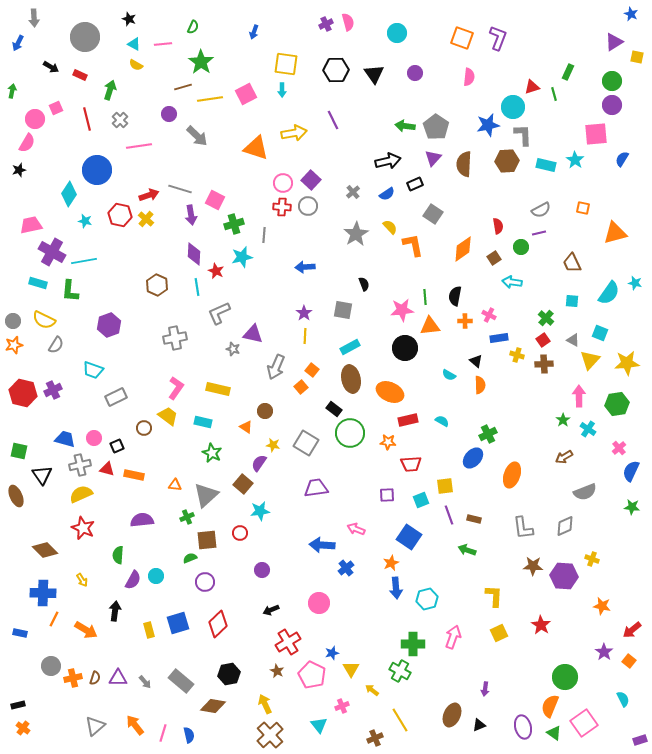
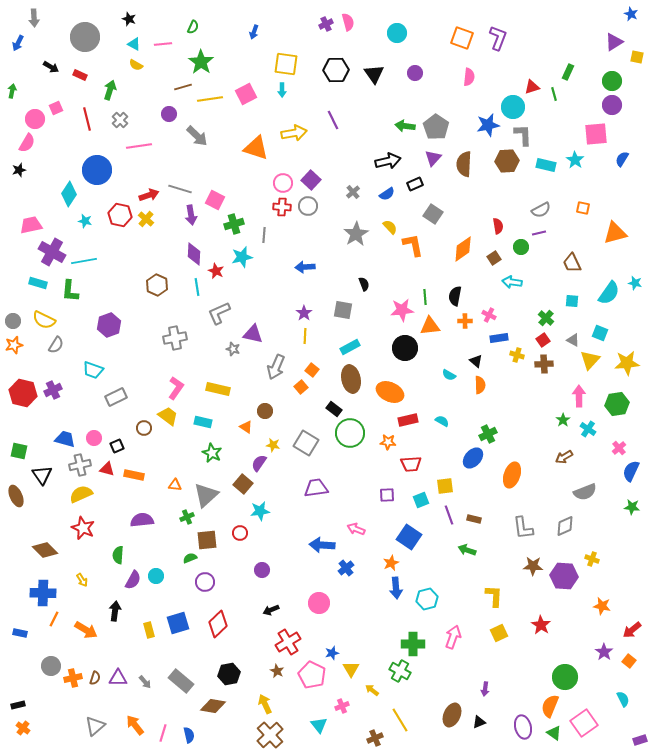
black triangle at (479, 725): moved 3 px up
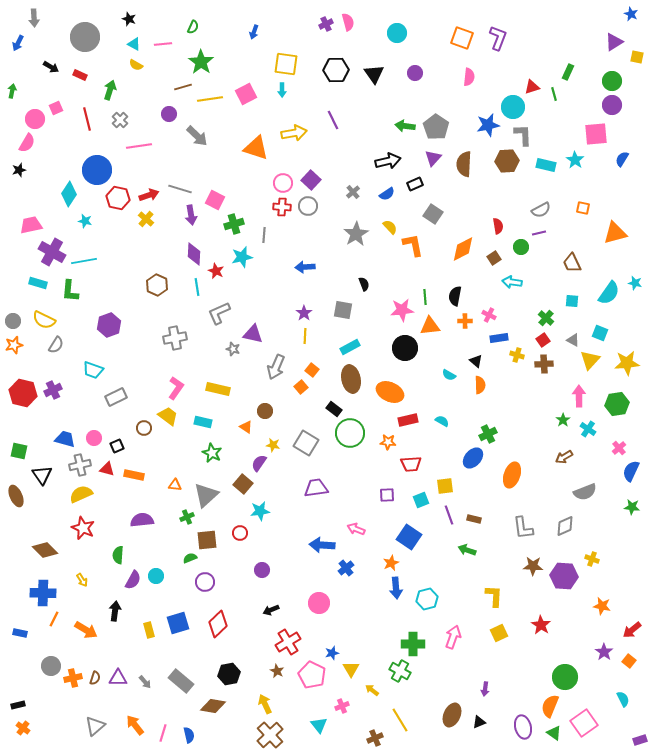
red hexagon at (120, 215): moved 2 px left, 17 px up
orange diamond at (463, 249): rotated 8 degrees clockwise
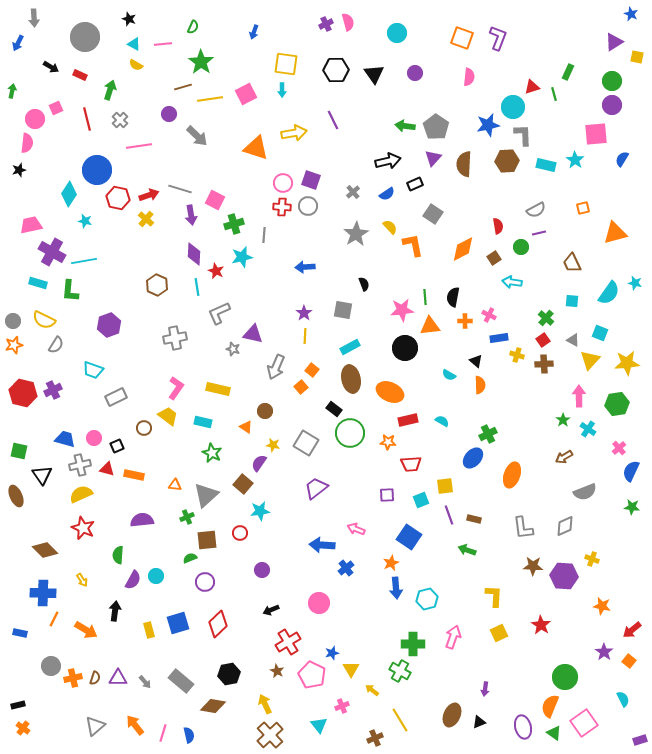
pink semicircle at (27, 143): rotated 24 degrees counterclockwise
purple square at (311, 180): rotated 24 degrees counterclockwise
orange square at (583, 208): rotated 24 degrees counterclockwise
gray semicircle at (541, 210): moved 5 px left
black semicircle at (455, 296): moved 2 px left, 1 px down
purple trapezoid at (316, 488): rotated 30 degrees counterclockwise
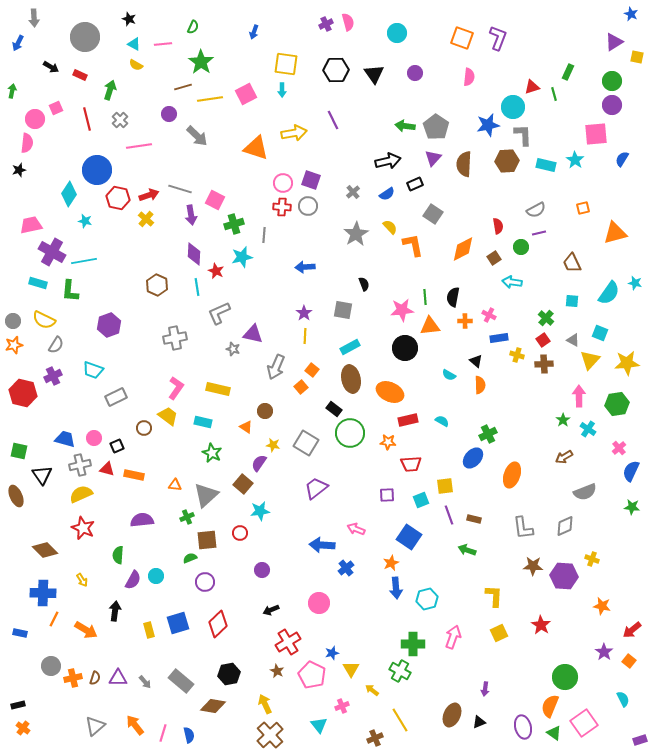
purple cross at (53, 390): moved 14 px up
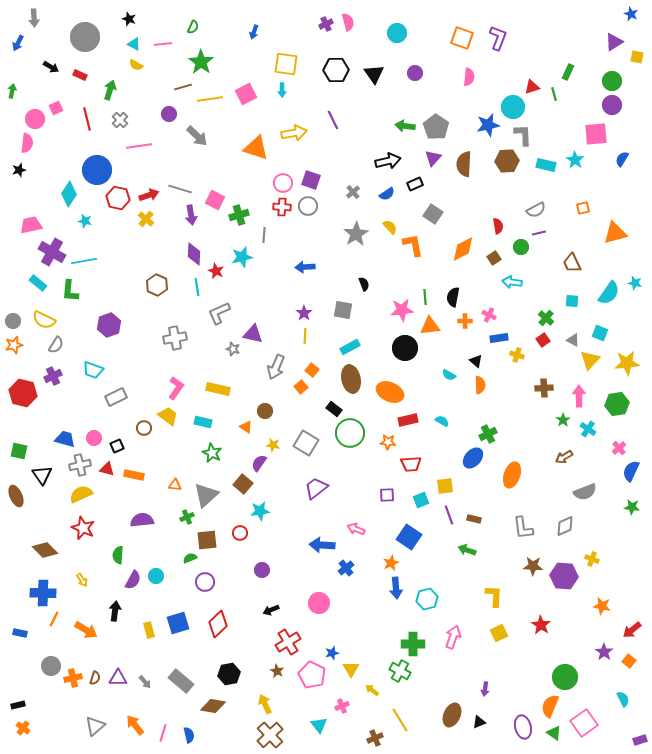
green cross at (234, 224): moved 5 px right, 9 px up
cyan rectangle at (38, 283): rotated 24 degrees clockwise
brown cross at (544, 364): moved 24 px down
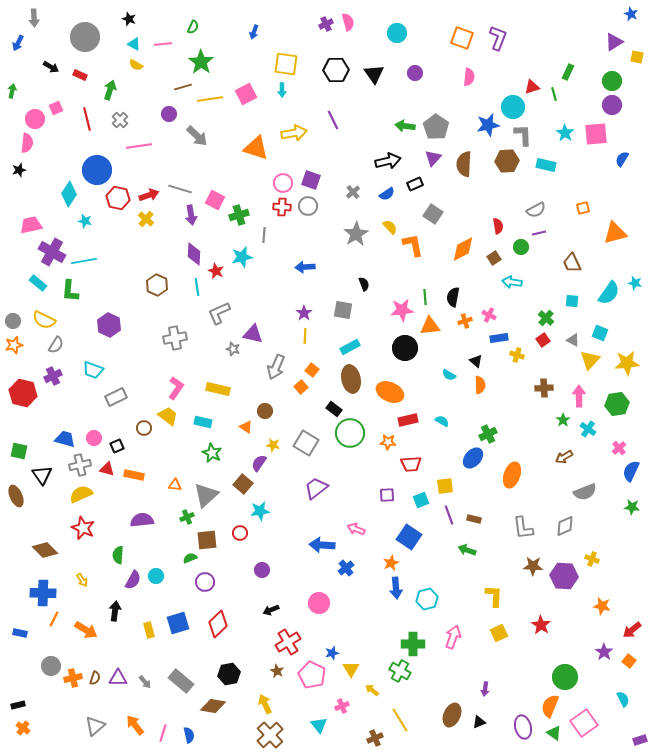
cyan star at (575, 160): moved 10 px left, 27 px up
orange cross at (465, 321): rotated 16 degrees counterclockwise
purple hexagon at (109, 325): rotated 15 degrees counterclockwise
